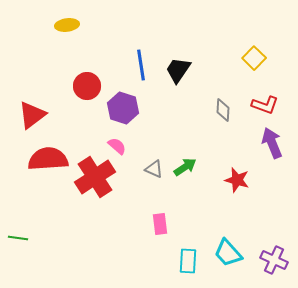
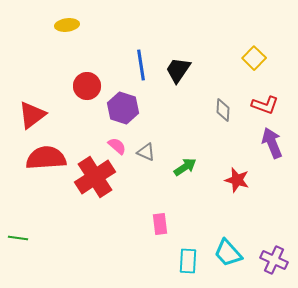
red semicircle: moved 2 px left, 1 px up
gray triangle: moved 8 px left, 17 px up
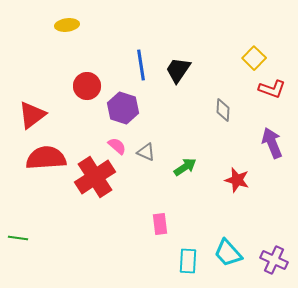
red L-shape: moved 7 px right, 16 px up
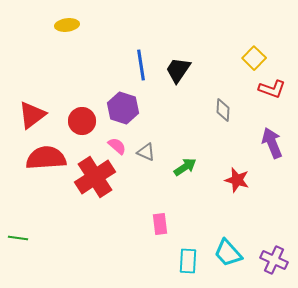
red circle: moved 5 px left, 35 px down
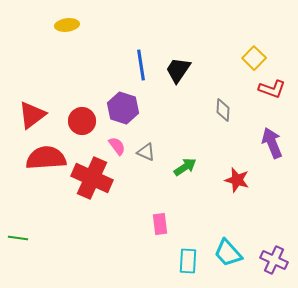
pink semicircle: rotated 12 degrees clockwise
red cross: moved 3 px left, 1 px down; rotated 33 degrees counterclockwise
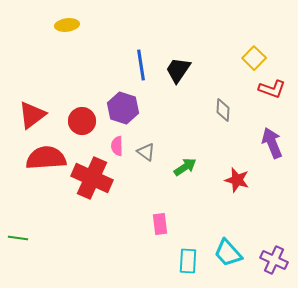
pink semicircle: rotated 144 degrees counterclockwise
gray triangle: rotated 12 degrees clockwise
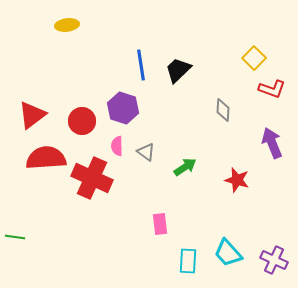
black trapezoid: rotated 12 degrees clockwise
green line: moved 3 px left, 1 px up
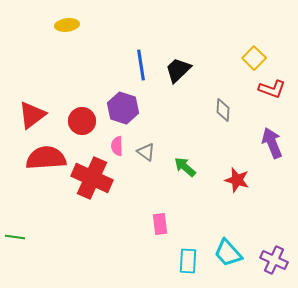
green arrow: rotated 105 degrees counterclockwise
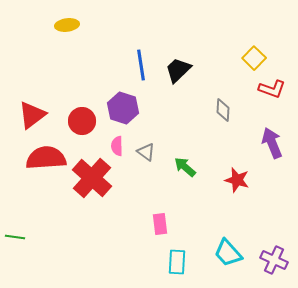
red cross: rotated 18 degrees clockwise
cyan rectangle: moved 11 px left, 1 px down
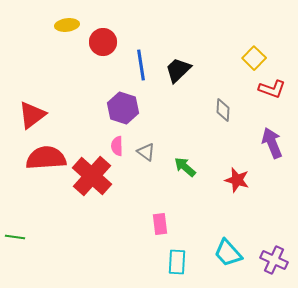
red circle: moved 21 px right, 79 px up
red cross: moved 2 px up
